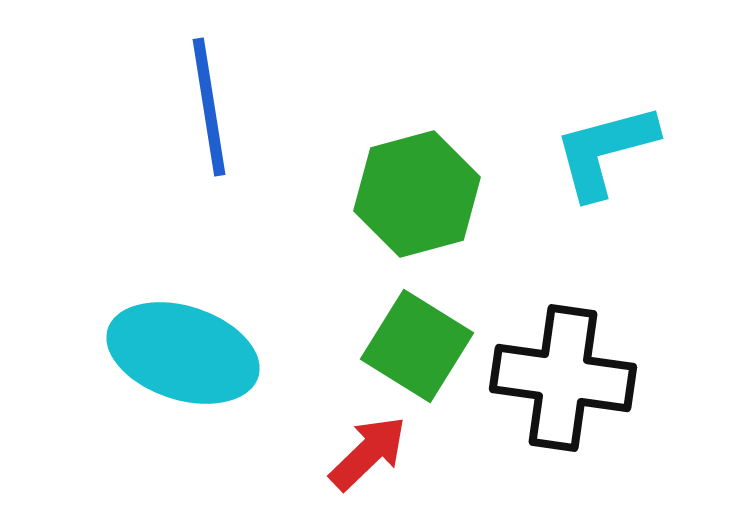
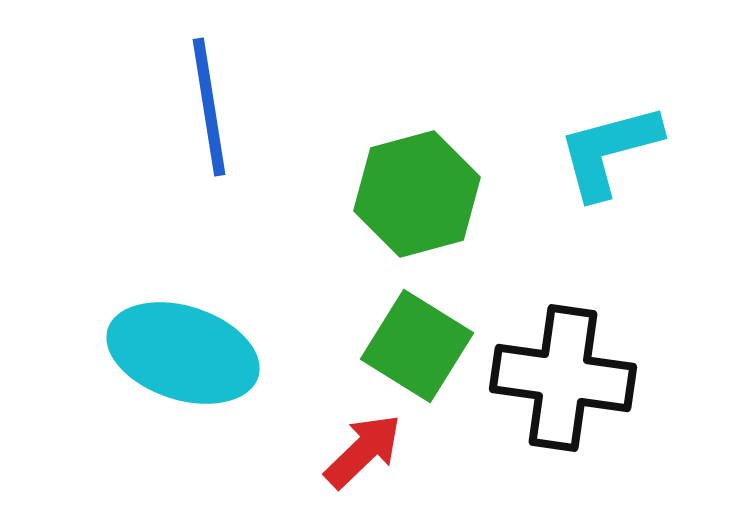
cyan L-shape: moved 4 px right
red arrow: moved 5 px left, 2 px up
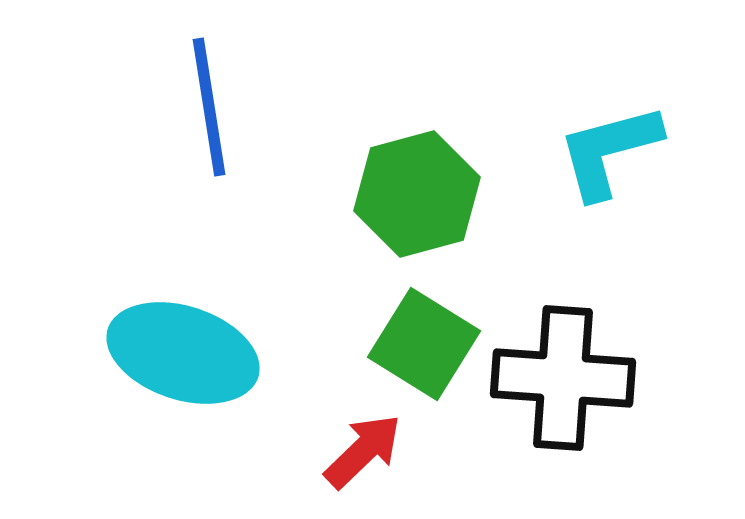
green square: moved 7 px right, 2 px up
black cross: rotated 4 degrees counterclockwise
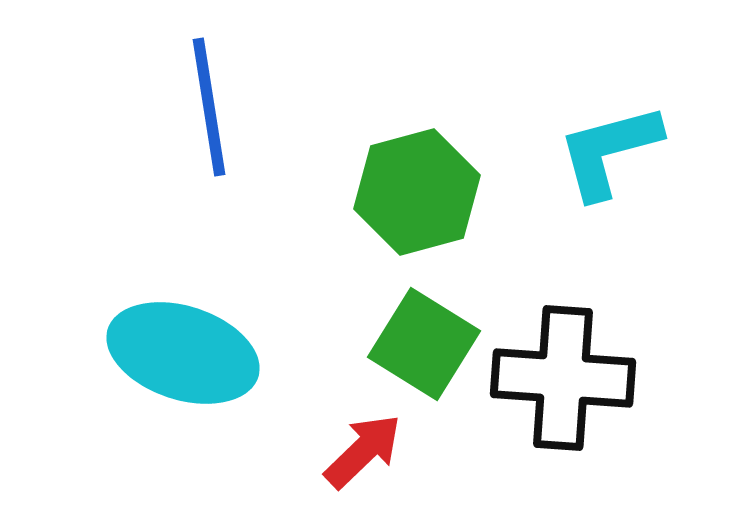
green hexagon: moved 2 px up
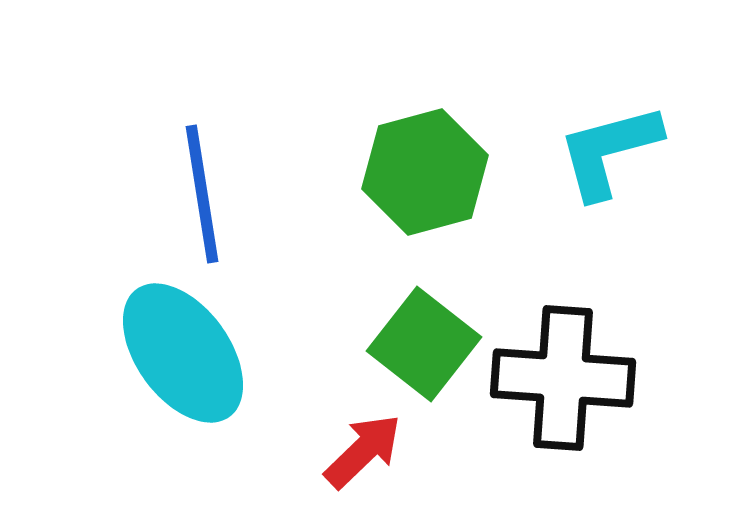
blue line: moved 7 px left, 87 px down
green hexagon: moved 8 px right, 20 px up
green square: rotated 6 degrees clockwise
cyan ellipse: rotated 36 degrees clockwise
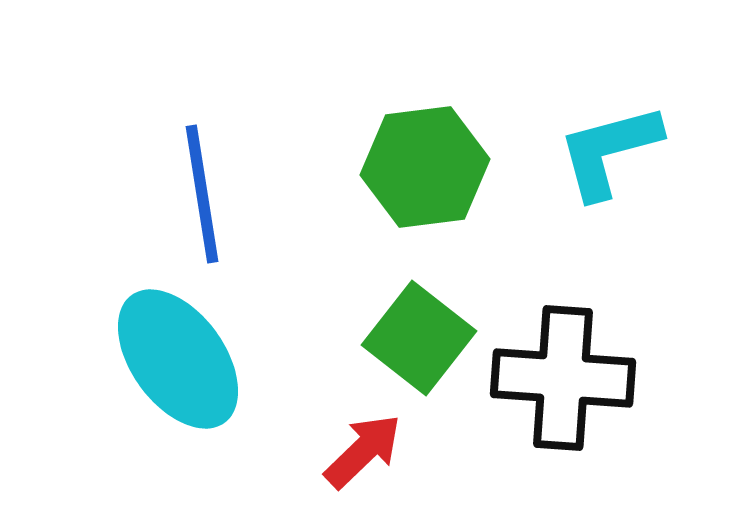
green hexagon: moved 5 px up; rotated 8 degrees clockwise
green square: moved 5 px left, 6 px up
cyan ellipse: moved 5 px left, 6 px down
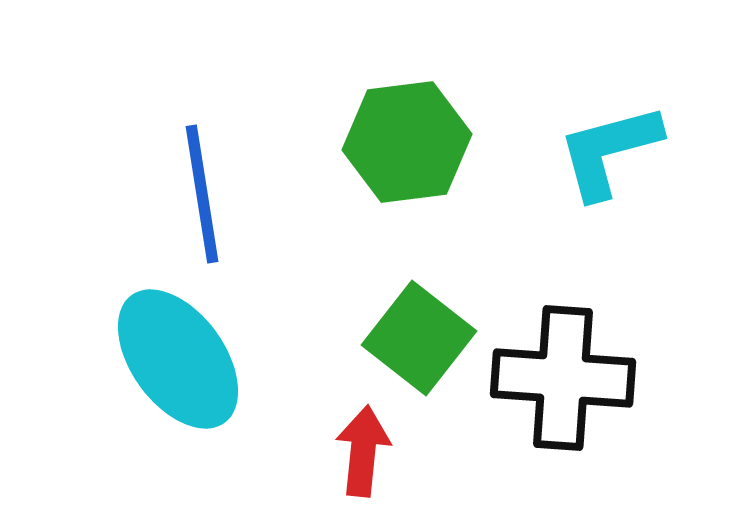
green hexagon: moved 18 px left, 25 px up
red arrow: rotated 40 degrees counterclockwise
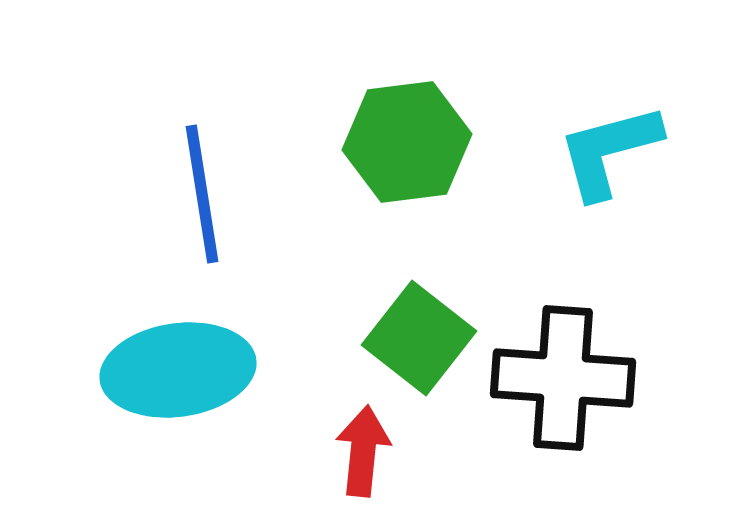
cyan ellipse: moved 11 px down; rotated 62 degrees counterclockwise
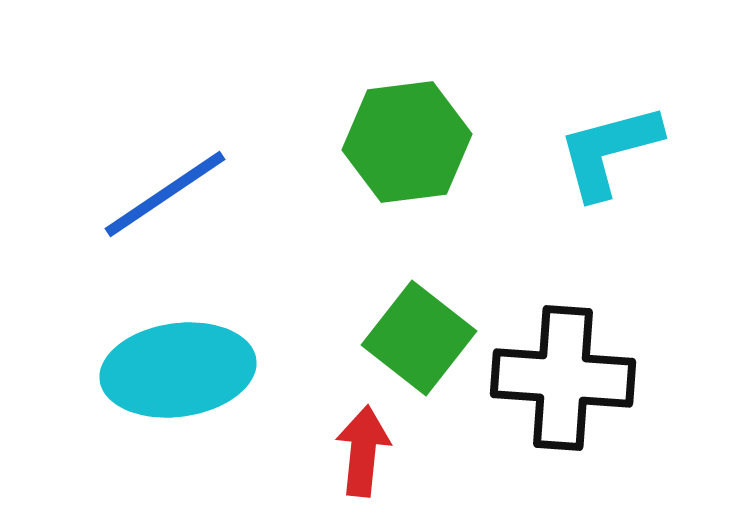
blue line: moved 37 px left; rotated 65 degrees clockwise
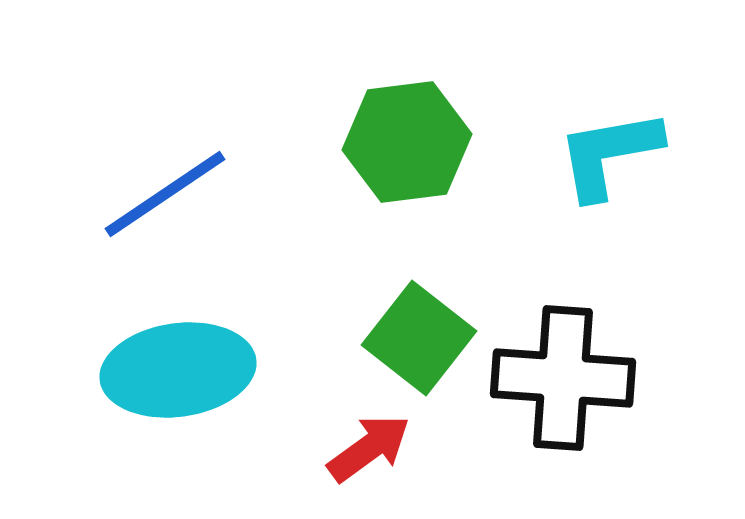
cyan L-shape: moved 3 px down; rotated 5 degrees clockwise
red arrow: moved 6 px right, 3 px up; rotated 48 degrees clockwise
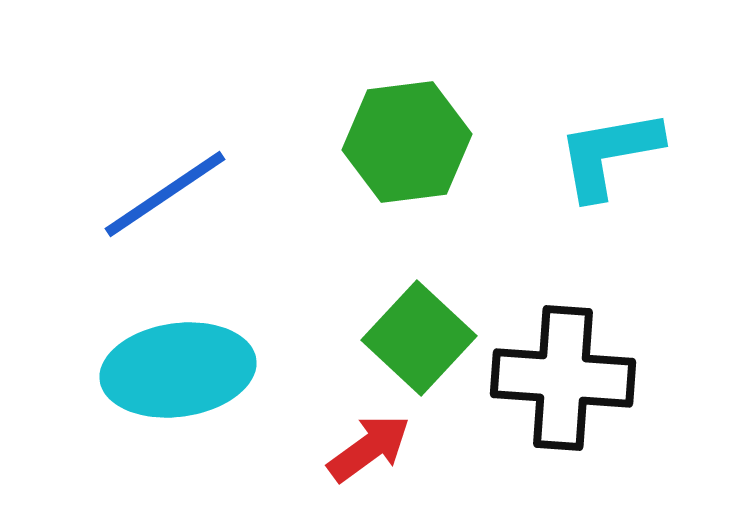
green square: rotated 5 degrees clockwise
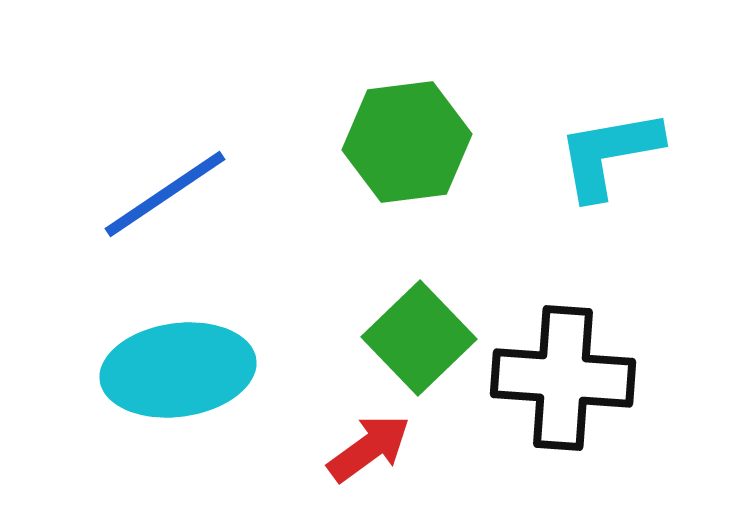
green square: rotated 3 degrees clockwise
